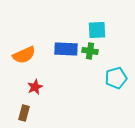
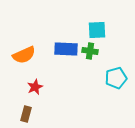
brown rectangle: moved 2 px right, 1 px down
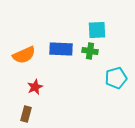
blue rectangle: moved 5 px left
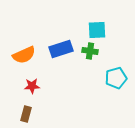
blue rectangle: rotated 20 degrees counterclockwise
red star: moved 3 px left, 1 px up; rotated 21 degrees clockwise
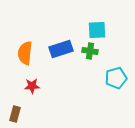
orange semicircle: moved 1 px right, 2 px up; rotated 120 degrees clockwise
brown rectangle: moved 11 px left
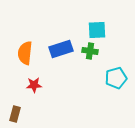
red star: moved 2 px right, 1 px up
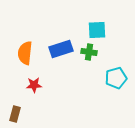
green cross: moved 1 px left, 1 px down
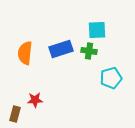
green cross: moved 1 px up
cyan pentagon: moved 5 px left
red star: moved 1 px right, 15 px down
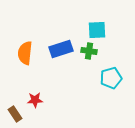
brown rectangle: rotated 49 degrees counterclockwise
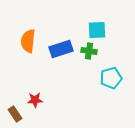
orange semicircle: moved 3 px right, 12 px up
